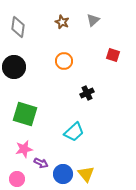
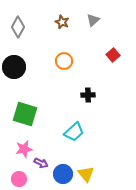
gray diamond: rotated 20 degrees clockwise
red square: rotated 32 degrees clockwise
black cross: moved 1 px right, 2 px down; rotated 24 degrees clockwise
pink circle: moved 2 px right
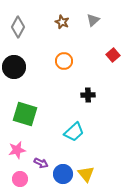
pink star: moved 7 px left, 1 px down
pink circle: moved 1 px right
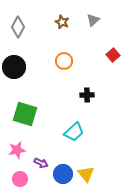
black cross: moved 1 px left
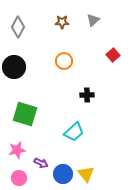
brown star: rotated 24 degrees counterclockwise
pink circle: moved 1 px left, 1 px up
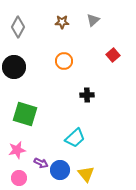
cyan trapezoid: moved 1 px right, 6 px down
blue circle: moved 3 px left, 4 px up
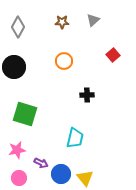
cyan trapezoid: rotated 35 degrees counterclockwise
blue circle: moved 1 px right, 4 px down
yellow triangle: moved 1 px left, 4 px down
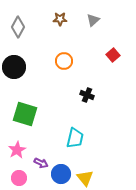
brown star: moved 2 px left, 3 px up
black cross: rotated 24 degrees clockwise
pink star: rotated 18 degrees counterclockwise
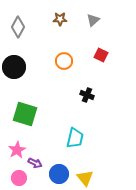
red square: moved 12 px left; rotated 24 degrees counterclockwise
purple arrow: moved 6 px left
blue circle: moved 2 px left
